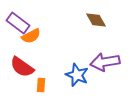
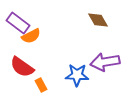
brown diamond: moved 2 px right
blue star: rotated 20 degrees counterclockwise
orange rectangle: rotated 32 degrees counterclockwise
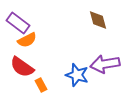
brown diamond: rotated 15 degrees clockwise
orange semicircle: moved 4 px left, 4 px down
purple arrow: moved 2 px down
blue star: rotated 15 degrees clockwise
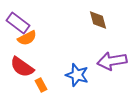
orange semicircle: moved 2 px up
purple arrow: moved 7 px right, 3 px up
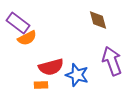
purple arrow: rotated 80 degrees clockwise
red semicircle: moved 29 px right; rotated 50 degrees counterclockwise
orange rectangle: rotated 64 degrees counterclockwise
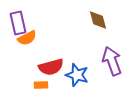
purple rectangle: rotated 40 degrees clockwise
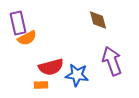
blue star: rotated 10 degrees counterclockwise
